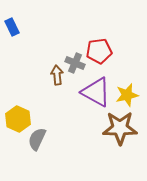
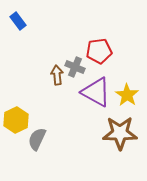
blue rectangle: moved 6 px right, 6 px up; rotated 12 degrees counterclockwise
gray cross: moved 4 px down
yellow star: rotated 25 degrees counterclockwise
yellow hexagon: moved 2 px left, 1 px down; rotated 10 degrees clockwise
brown star: moved 5 px down
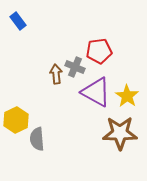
brown arrow: moved 1 px left, 1 px up
yellow star: moved 1 px down
gray semicircle: rotated 30 degrees counterclockwise
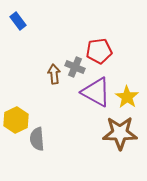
brown arrow: moved 2 px left
yellow star: moved 1 px down
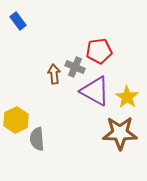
purple triangle: moved 1 px left, 1 px up
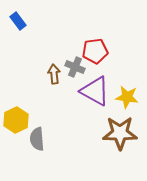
red pentagon: moved 4 px left
yellow star: rotated 25 degrees counterclockwise
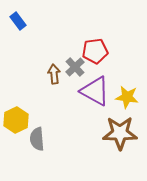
gray cross: rotated 24 degrees clockwise
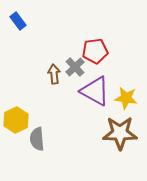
yellow star: moved 1 px left, 1 px down
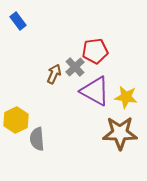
brown arrow: rotated 30 degrees clockwise
yellow star: moved 1 px up
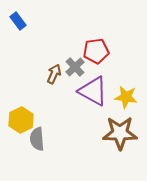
red pentagon: moved 1 px right
purple triangle: moved 2 px left
yellow hexagon: moved 5 px right
